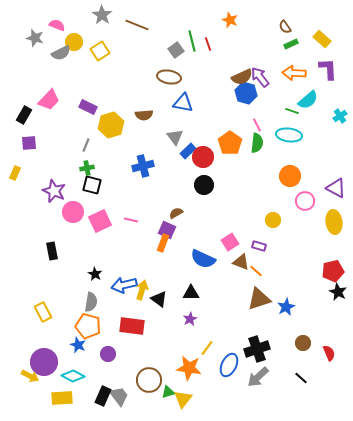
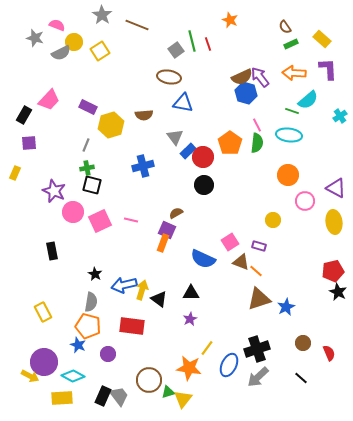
orange circle at (290, 176): moved 2 px left, 1 px up
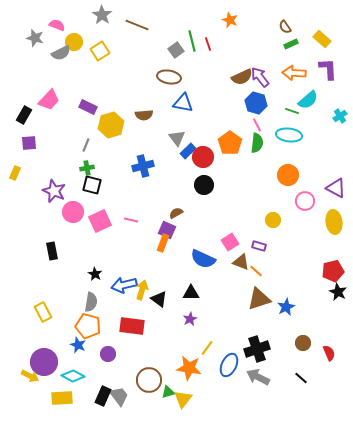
blue hexagon at (246, 93): moved 10 px right, 10 px down
gray triangle at (175, 137): moved 2 px right, 1 px down
gray arrow at (258, 377): rotated 70 degrees clockwise
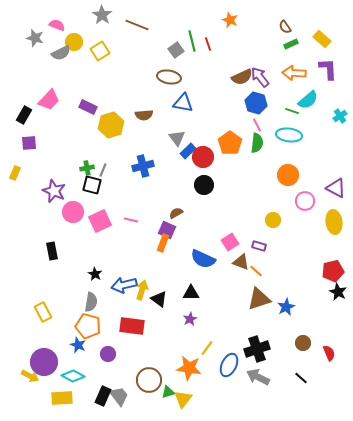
gray line at (86, 145): moved 17 px right, 25 px down
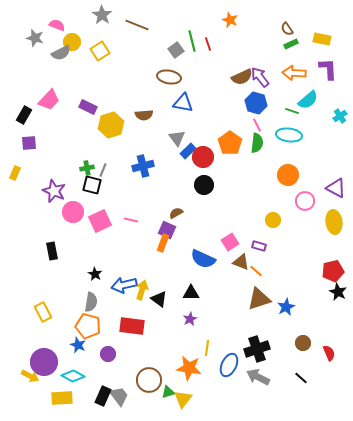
brown semicircle at (285, 27): moved 2 px right, 2 px down
yellow rectangle at (322, 39): rotated 30 degrees counterclockwise
yellow circle at (74, 42): moved 2 px left
yellow line at (207, 348): rotated 28 degrees counterclockwise
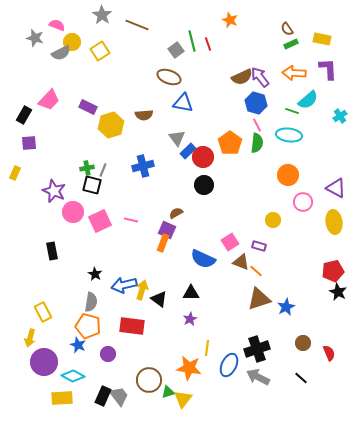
brown ellipse at (169, 77): rotated 10 degrees clockwise
pink circle at (305, 201): moved 2 px left, 1 px down
yellow arrow at (30, 376): moved 38 px up; rotated 78 degrees clockwise
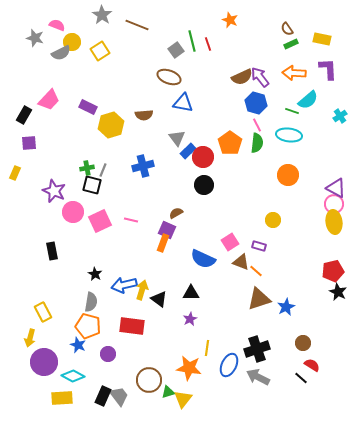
pink circle at (303, 202): moved 31 px right, 2 px down
red semicircle at (329, 353): moved 17 px left, 12 px down; rotated 35 degrees counterclockwise
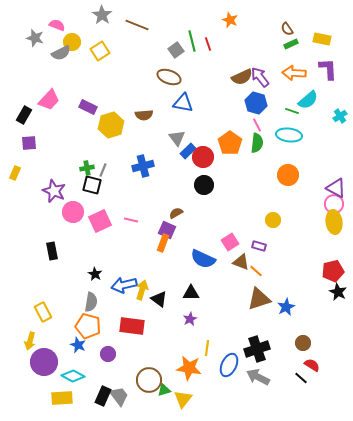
yellow arrow at (30, 338): moved 3 px down
green triangle at (168, 392): moved 4 px left, 2 px up
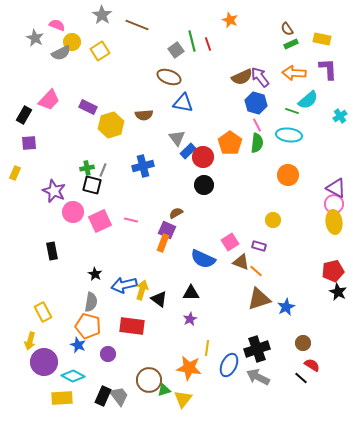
gray star at (35, 38): rotated 12 degrees clockwise
